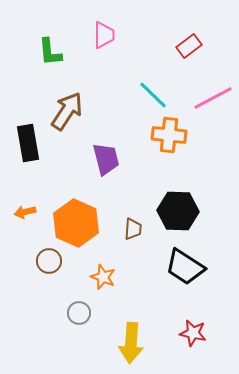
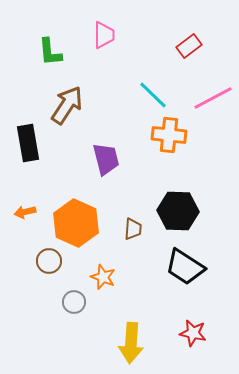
brown arrow: moved 6 px up
gray circle: moved 5 px left, 11 px up
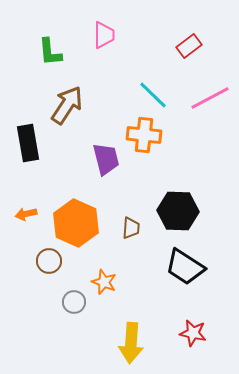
pink line: moved 3 px left
orange cross: moved 25 px left
orange arrow: moved 1 px right, 2 px down
brown trapezoid: moved 2 px left, 1 px up
orange star: moved 1 px right, 5 px down
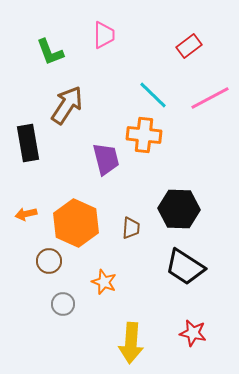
green L-shape: rotated 16 degrees counterclockwise
black hexagon: moved 1 px right, 2 px up
gray circle: moved 11 px left, 2 px down
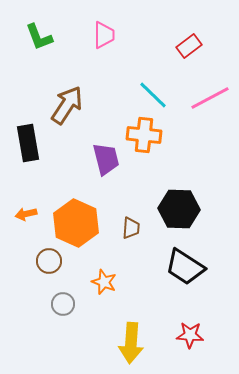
green L-shape: moved 11 px left, 15 px up
red star: moved 3 px left, 2 px down; rotated 8 degrees counterclockwise
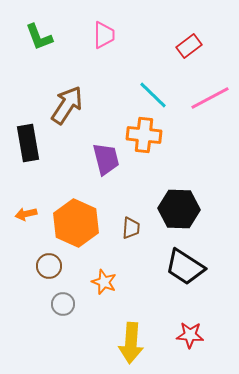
brown circle: moved 5 px down
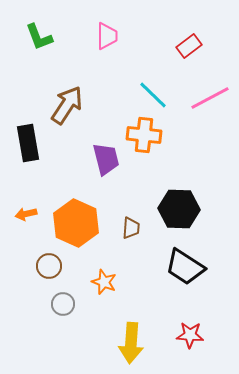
pink trapezoid: moved 3 px right, 1 px down
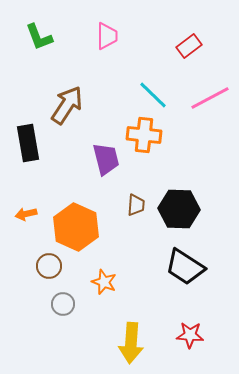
orange hexagon: moved 4 px down
brown trapezoid: moved 5 px right, 23 px up
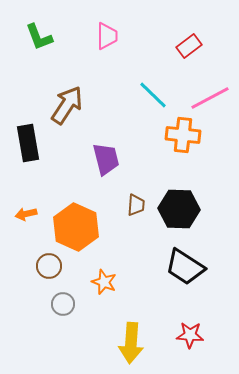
orange cross: moved 39 px right
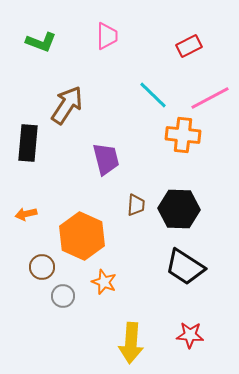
green L-shape: moved 2 px right, 5 px down; rotated 48 degrees counterclockwise
red rectangle: rotated 10 degrees clockwise
black rectangle: rotated 15 degrees clockwise
orange hexagon: moved 6 px right, 9 px down
brown circle: moved 7 px left, 1 px down
gray circle: moved 8 px up
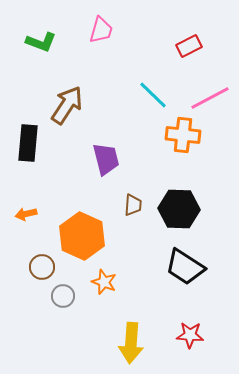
pink trapezoid: moved 6 px left, 6 px up; rotated 16 degrees clockwise
brown trapezoid: moved 3 px left
